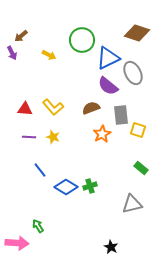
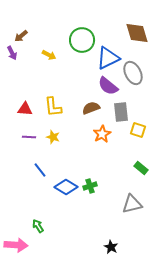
brown diamond: rotated 55 degrees clockwise
yellow L-shape: rotated 35 degrees clockwise
gray rectangle: moved 3 px up
pink arrow: moved 1 px left, 2 px down
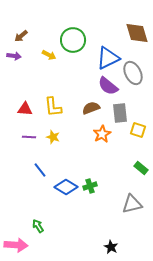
green circle: moved 9 px left
purple arrow: moved 2 px right, 3 px down; rotated 56 degrees counterclockwise
gray rectangle: moved 1 px left, 1 px down
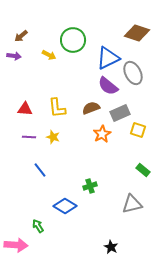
brown diamond: rotated 55 degrees counterclockwise
yellow L-shape: moved 4 px right, 1 px down
gray rectangle: rotated 72 degrees clockwise
green rectangle: moved 2 px right, 2 px down
blue diamond: moved 1 px left, 19 px down
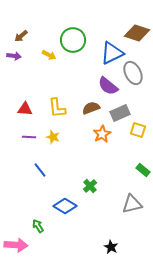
blue triangle: moved 4 px right, 5 px up
green cross: rotated 24 degrees counterclockwise
